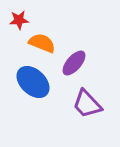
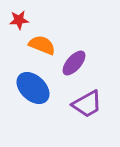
orange semicircle: moved 2 px down
blue ellipse: moved 6 px down
purple trapezoid: rotated 76 degrees counterclockwise
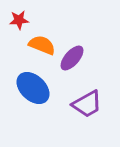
purple ellipse: moved 2 px left, 5 px up
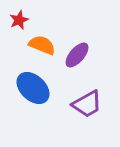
red star: rotated 18 degrees counterclockwise
purple ellipse: moved 5 px right, 3 px up
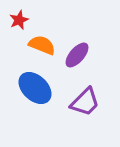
blue ellipse: moved 2 px right
purple trapezoid: moved 2 px left, 2 px up; rotated 16 degrees counterclockwise
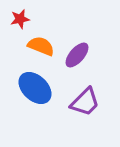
red star: moved 1 px right, 1 px up; rotated 12 degrees clockwise
orange semicircle: moved 1 px left, 1 px down
